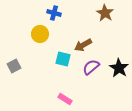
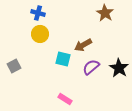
blue cross: moved 16 px left
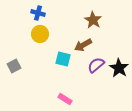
brown star: moved 12 px left, 7 px down
purple semicircle: moved 5 px right, 2 px up
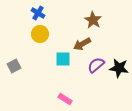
blue cross: rotated 16 degrees clockwise
brown arrow: moved 1 px left, 1 px up
cyan square: rotated 14 degrees counterclockwise
black star: rotated 24 degrees counterclockwise
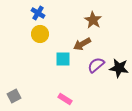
gray square: moved 30 px down
